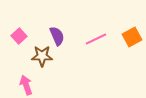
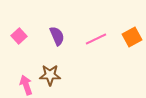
brown star: moved 8 px right, 19 px down
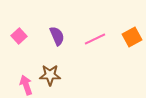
pink line: moved 1 px left
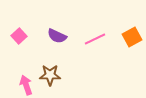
purple semicircle: rotated 138 degrees clockwise
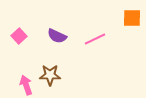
orange square: moved 19 px up; rotated 30 degrees clockwise
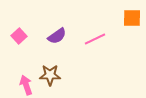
purple semicircle: rotated 60 degrees counterclockwise
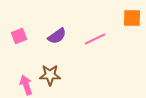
pink square: rotated 21 degrees clockwise
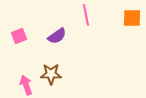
pink line: moved 9 px left, 24 px up; rotated 75 degrees counterclockwise
brown star: moved 1 px right, 1 px up
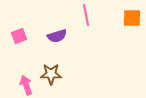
purple semicircle: rotated 18 degrees clockwise
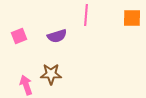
pink line: rotated 15 degrees clockwise
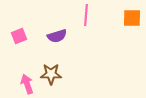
pink arrow: moved 1 px right, 1 px up
